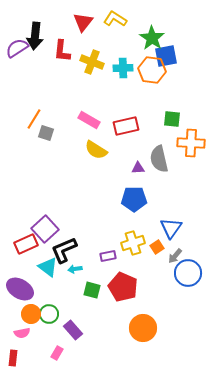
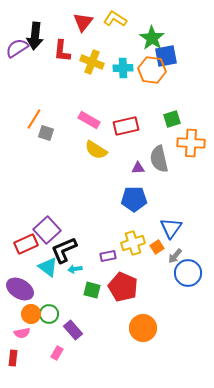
green square at (172, 119): rotated 24 degrees counterclockwise
purple square at (45, 229): moved 2 px right, 1 px down
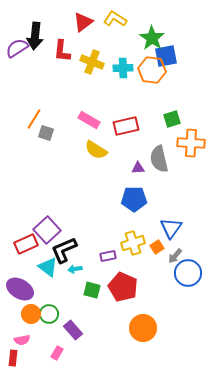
red triangle at (83, 22): rotated 15 degrees clockwise
pink semicircle at (22, 333): moved 7 px down
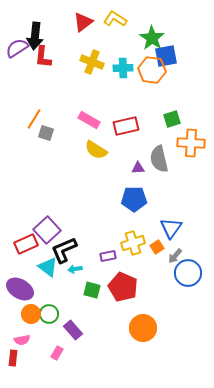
red L-shape at (62, 51): moved 19 px left, 6 px down
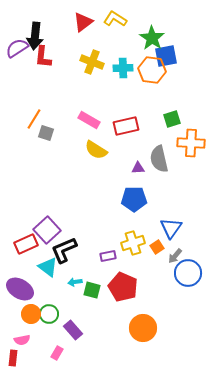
cyan arrow at (75, 269): moved 13 px down
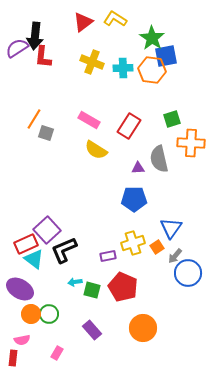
red rectangle at (126, 126): moved 3 px right; rotated 45 degrees counterclockwise
cyan triangle at (48, 267): moved 14 px left, 8 px up
purple rectangle at (73, 330): moved 19 px right
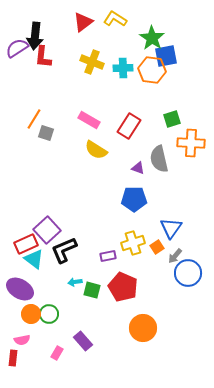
purple triangle at (138, 168): rotated 24 degrees clockwise
purple rectangle at (92, 330): moved 9 px left, 11 px down
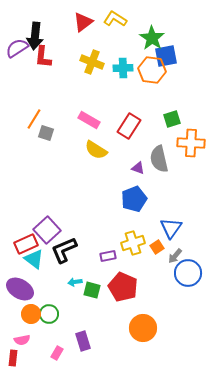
blue pentagon at (134, 199): rotated 20 degrees counterclockwise
purple rectangle at (83, 341): rotated 24 degrees clockwise
